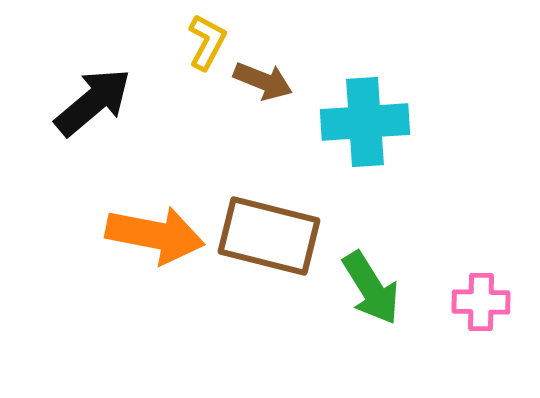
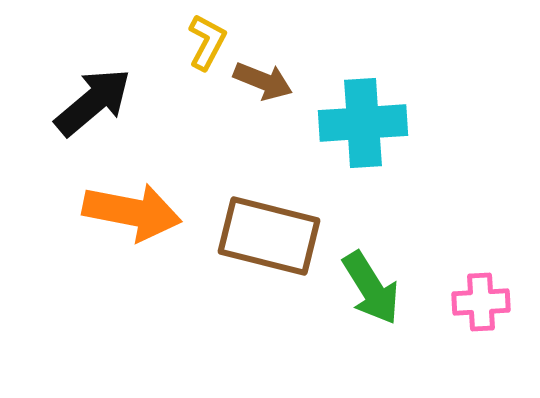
cyan cross: moved 2 px left, 1 px down
orange arrow: moved 23 px left, 23 px up
pink cross: rotated 4 degrees counterclockwise
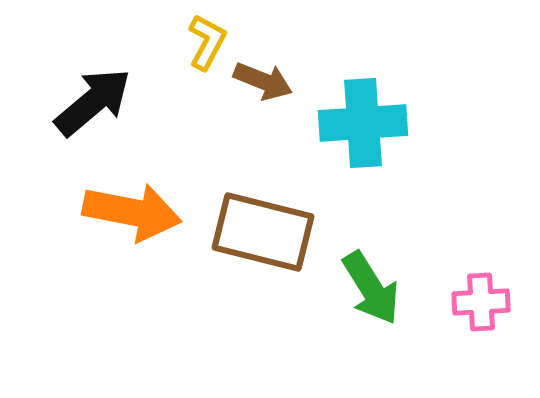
brown rectangle: moved 6 px left, 4 px up
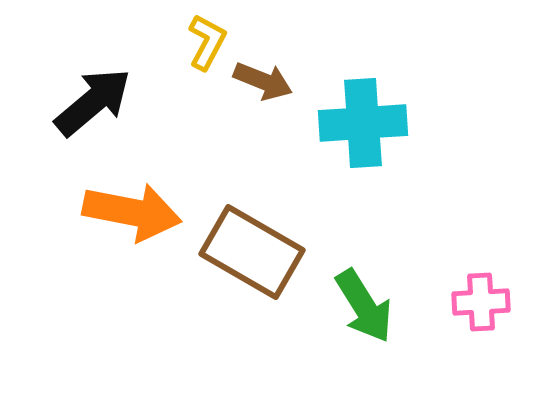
brown rectangle: moved 11 px left, 20 px down; rotated 16 degrees clockwise
green arrow: moved 7 px left, 18 px down
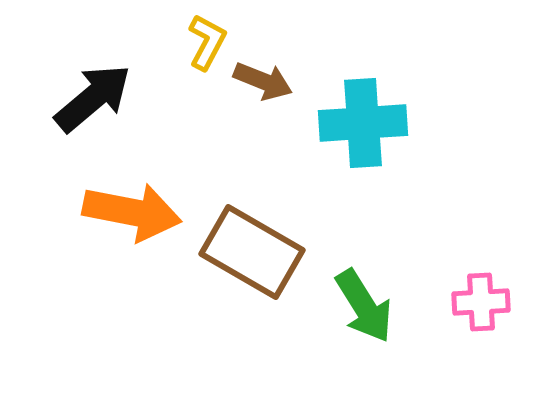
black arrow: moved 4 px up
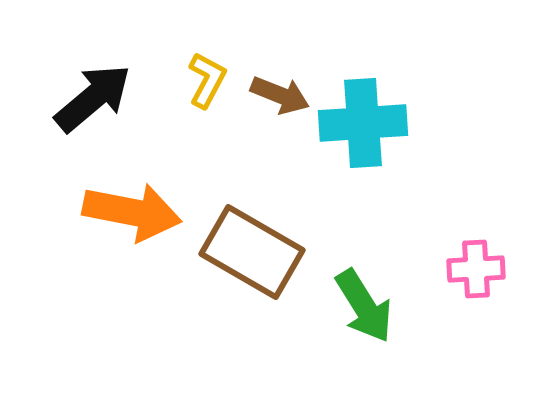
yellow L-shape: moved 38 px down
brown arrow: moved 17 px right, 14 px down
pink cross: moved 5 px left, 33 px up
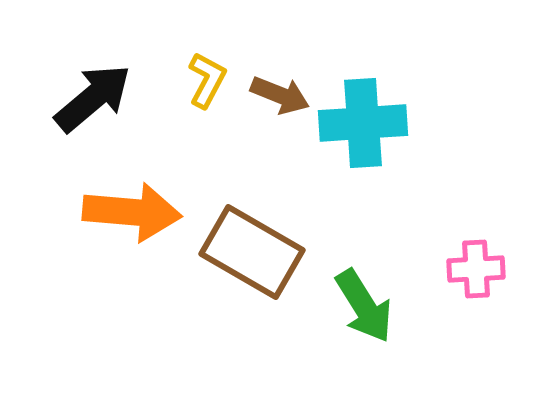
orange arrow: rotated 6 degrees counterclockwise
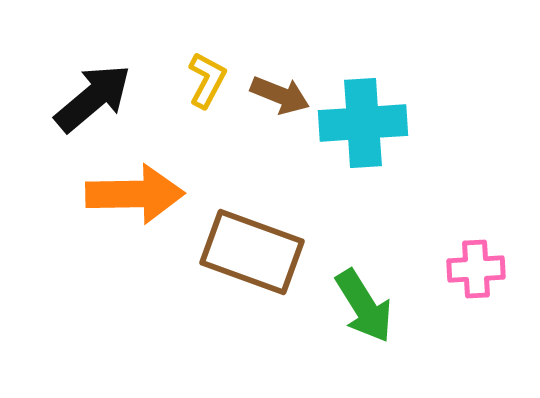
orange arrow: moved 3 px right, 18 px up; rotated 6 degrees counterclockwise
brown rectangle: rotated 10 degrees counterclockwise
